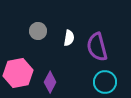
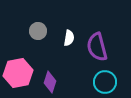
purple diamond: rotated 10 degrees counterclockwise
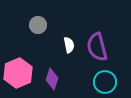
gray circle: moved 6 px up
white semicircle: moved 7 px down; rotated 21 degrees counterclockwise
pink hexagon: rotated 12 degrees counterclockwise
purple diamond: moved 2 px right, 3 px up
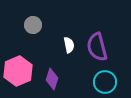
gray circle: moved 5 px left
pink hexagon: moved 2 px up
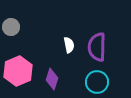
gray circle: moved 22 px left, 2 px down
purple semicircle: rotated 16 degrees clockwise
cyan circle: moved 8 px left
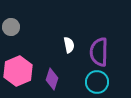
purple semicircle: moved 2 px right, 5 px down
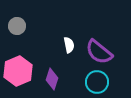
gray circle: moved 6 px right, 1 px up
purple semicircle: rotated 52 degrees counterclockwise
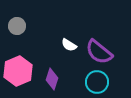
white semicircle: rotated 133 degrees clockwise
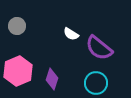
white semicircle: moved 2 px right, 11 px up
purple semicircle: moved 4 px up
cyan circle: moved 1 px left, 1 px down
